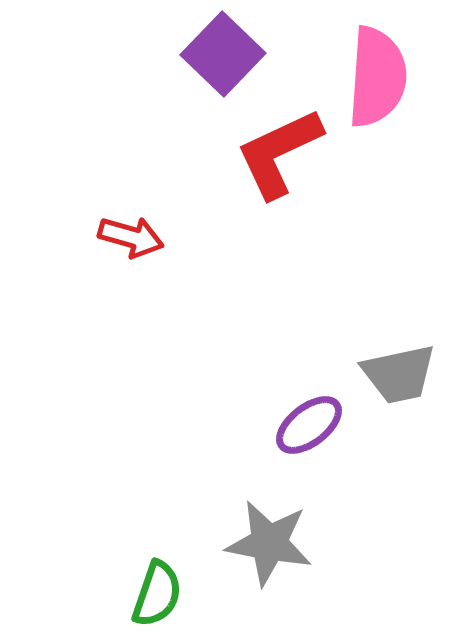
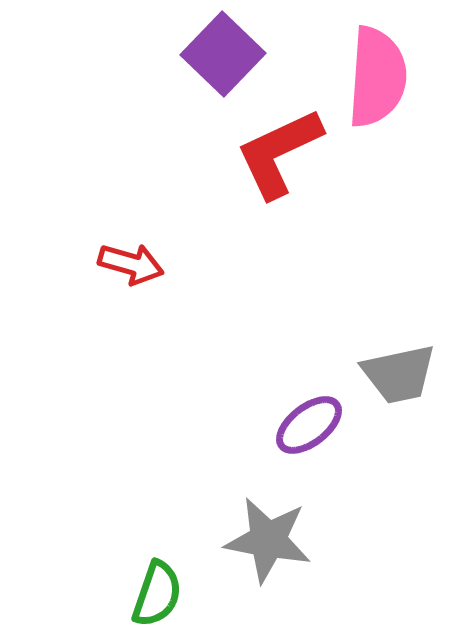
red arrow: moved 27 px down
gray star: moved 1 px left, 3 px up
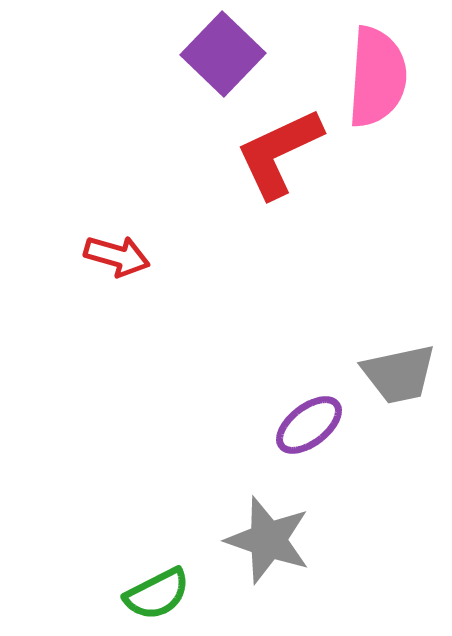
red arrow: moved 14 px left, 8 px up
gray star: rotated 8 degrees clockwise
green semicircle: rotated 44 degrees clockwise
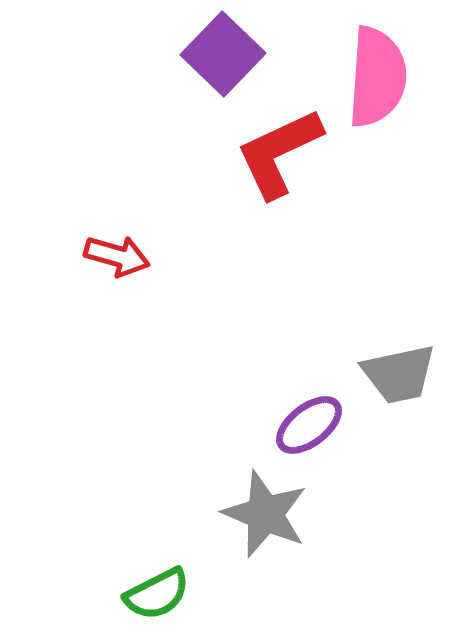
gray star: moved 3 px left, 26 px up; rotated 4 degrees clockwise
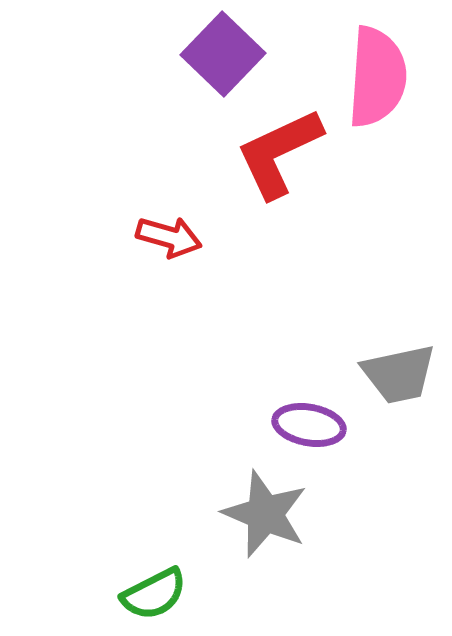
red arrow: moved 52 px right, 19 px up
purple ellipse: rotated 48 degrees clockwise
green semicircle: moved 3 px left
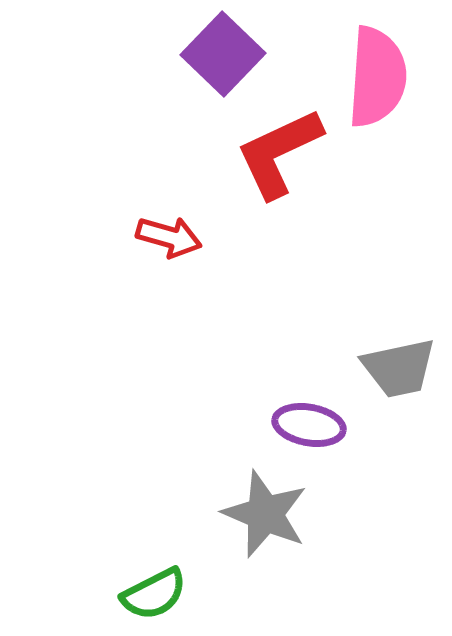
gray trapezoid: moved 6 px up
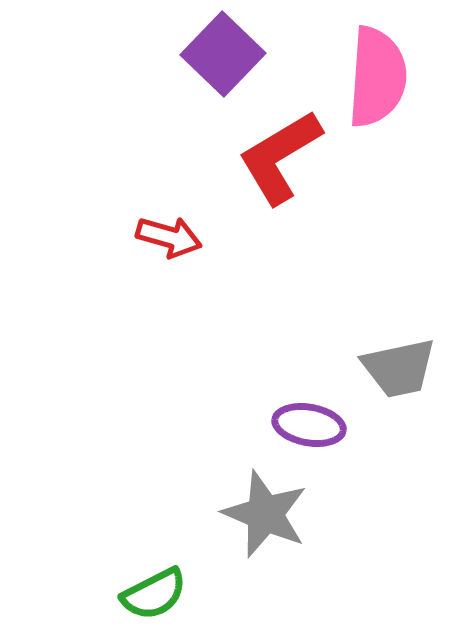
red L-shape: moved 1 px right, 4 px down; rotated 6 degrees counterclockwise
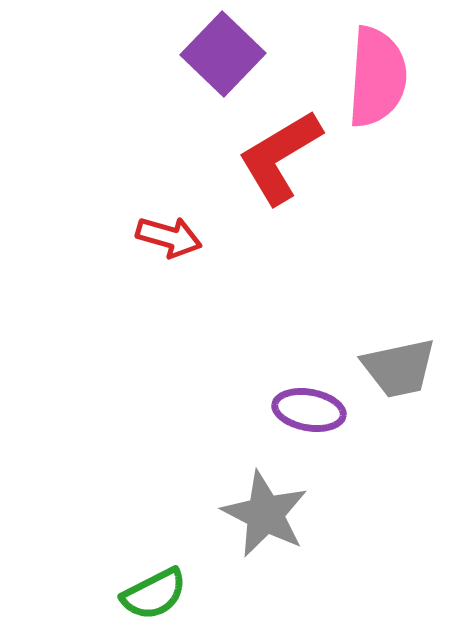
purple ellipse: moved 15 px up
gray star: rotated 4 degrees clockwise
